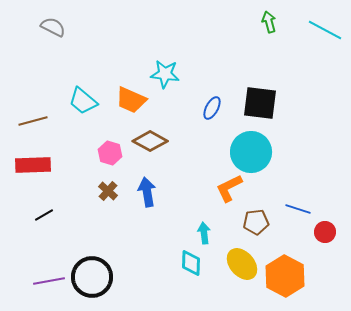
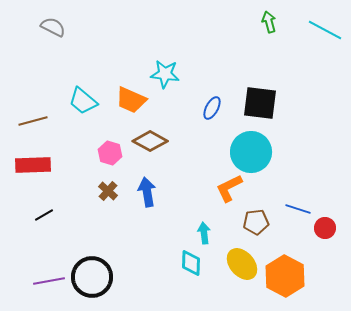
red circle: moved 4 px up
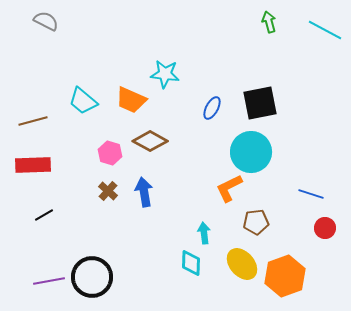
gray semicircle: moved 7 px left, 6 px up
black square: rotated 18 degrees counterclockwise
blue arrow: moved 3 px left
blue line: moved 13 px right, 15 px up
orange hexagon: rotated 12 degrees clockwise
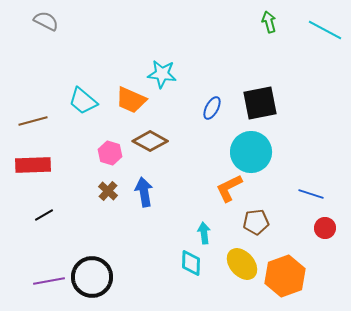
cyan star: moved 3 px left
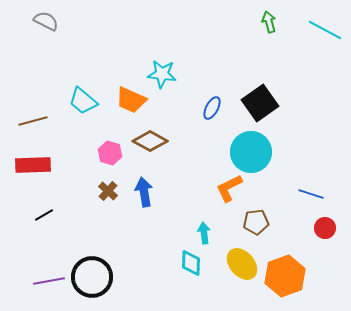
black square: rotated 24 degrees counterclockwise
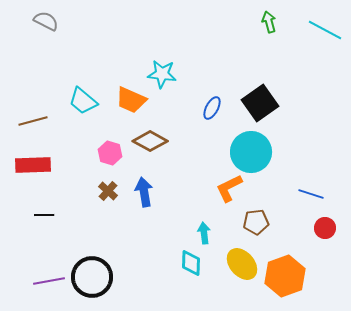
black line: rotated 30 degrees clockwise
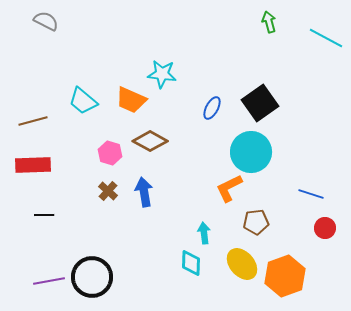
cyan line: moved 1 px right, 8 px down
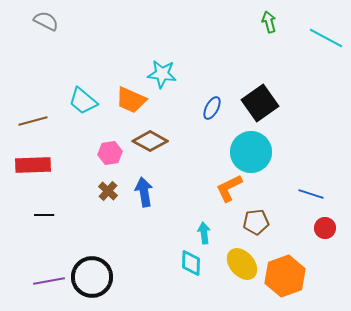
pink hexagon: rotated 25 degrees counterclockwise
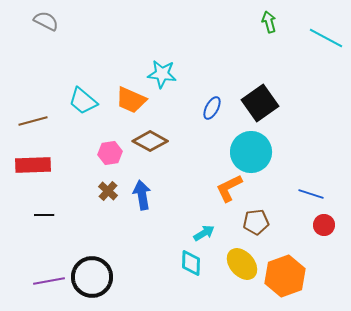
blue arrow: moved 2 px left, 3 px down
red circle: moved 1 px left, 3 px up
cyan arrow: rotated 65 degrees clockwise
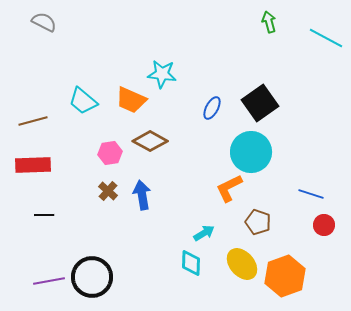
gray semicircle: moved 2 px left, 1 px down
brown pentagon: moved 2 px right; rotated 25 degrees clockwise
